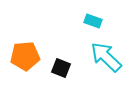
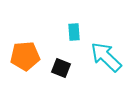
cyan rectangle: moved 19 px left, 11 px down; rotated 66 degrees clockwise
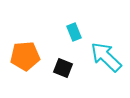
cyan rectangle: rotated 18 degrees counterclockwise
black square: moved 2 px right
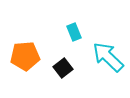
cyan arrow: moved 2 px right
black square: rotated 30 degrees clockwise
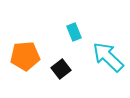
black square: moved 2 px left, 1 px down
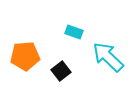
cyan rectangle: rotated 48 degrees counterclockwise
black square: moved 2 px down
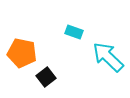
orange pentagon: moved 3 px left, 3 px up; rotated 16 degrees clockwise
black square: moved 15 px left, 6 px down
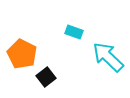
orange pentagon: moved 1 px down; rotated 16 degrees clockwise
